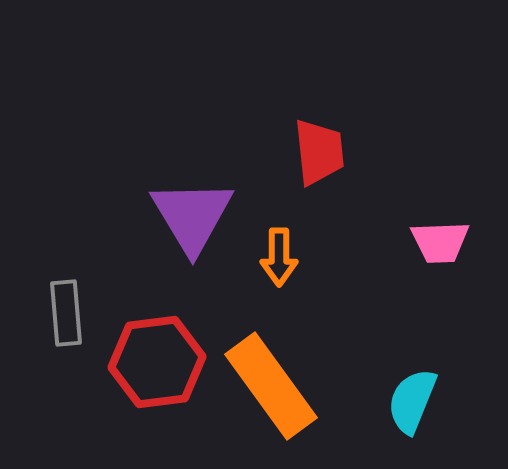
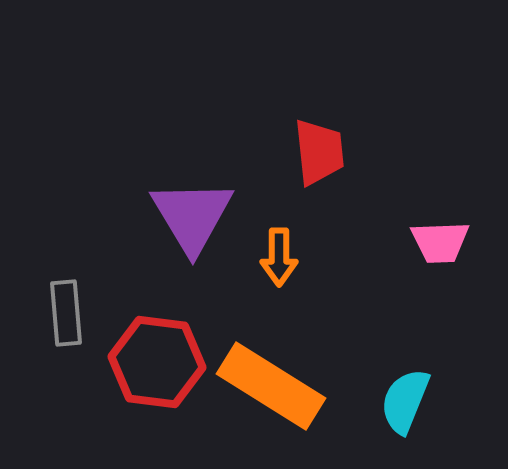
red hexagon: rotated 14 degrees clockwise
orange rectangle: rotated 22 degrees counterclockwise
cyan semicircle: moved 7 px left
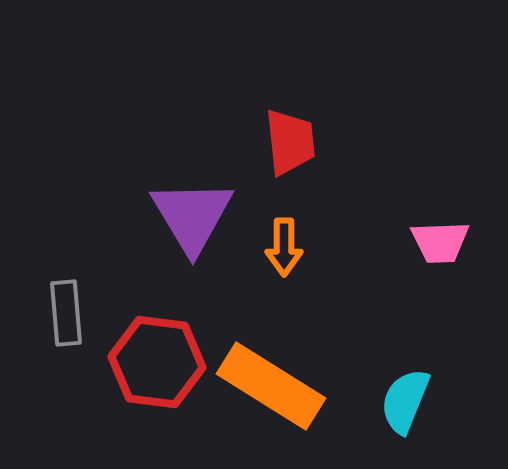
red trapezoid: moved 29 px left, 10 px up
orange arrow: moved 5 px right, 10 px up
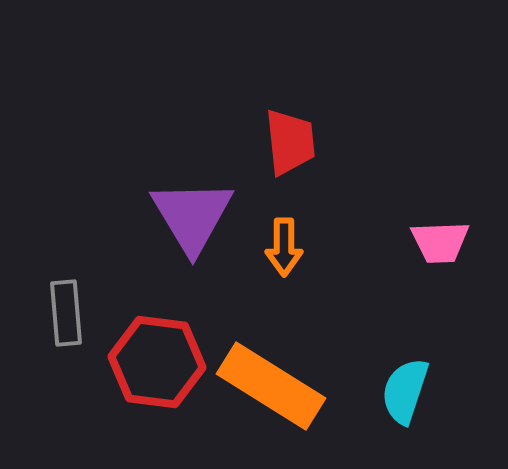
cyan semicircle: moved 10 px up; rotated 4 degrees counterclockwise
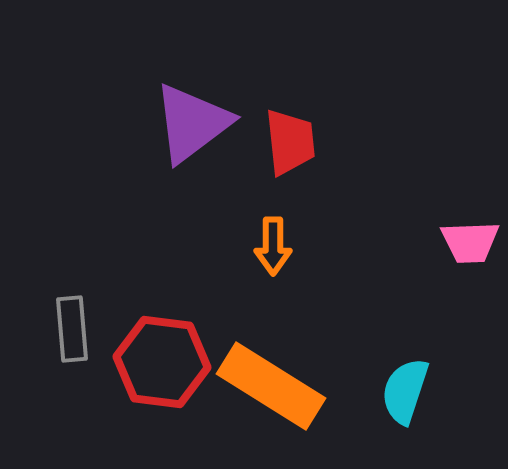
purple triangle: moved 93 px up; rotated 24 degrees clockwise
pink trapezoid: moved 30 px right
orange arrow: moved 11 px left, 1 px up
gray rectangle: moved 6 px right, 16 px down
red hexagon: moved 5 px right
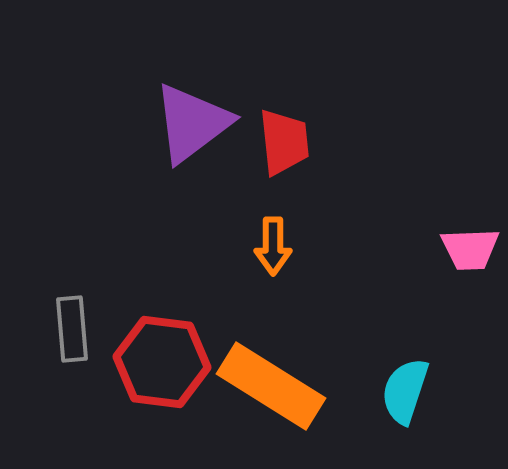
red trapezoid: moved 6 px left
pink trapezoid: moved 7 px down
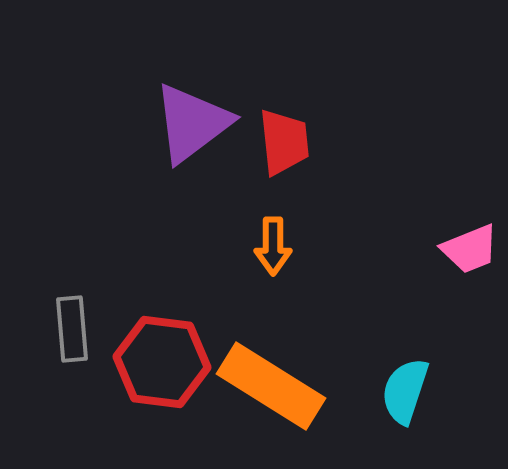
pink trapezoid: rotated 20 degrees counterclockwise
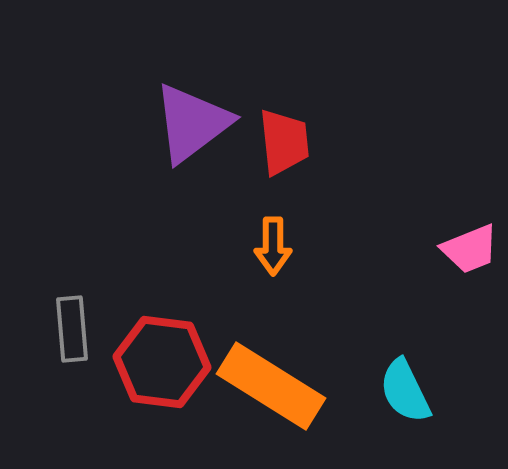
cyan semicircle: rotated 44 degrees counterclockwise
